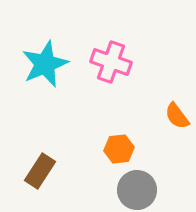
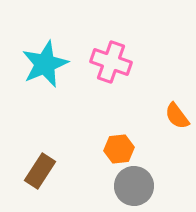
gray circle: moved 3 px left, 4 px up
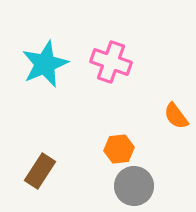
orange semicircle: moved 1 px left
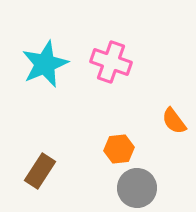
orange semicircle: moved 2 px left, 5 px down
gray circle: moved 3 px right, 2 px down
